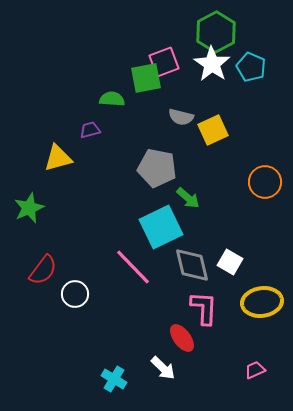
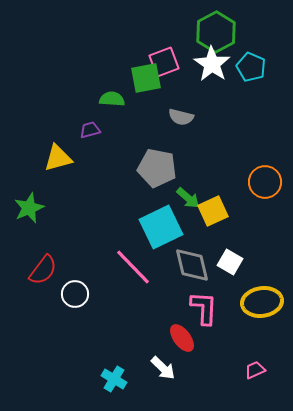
yellow square: moved 81 px down
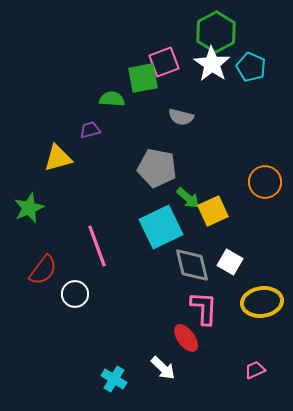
green square: moved 3 px left
pink line: moved 36 px left, 21 px up; rotated 24 degrees clockwise
red ellipse: moved 4 px right
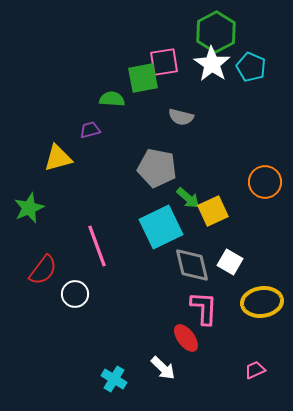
pink square: rotated 12 degrees clockwise
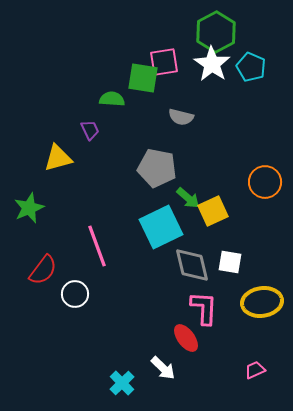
green square: rotated 20 degrees clockwise
purple trapezoid: rotated 80 degrees clockwise
white square: rotated 20 degrees counterclockwise
cyan cross: moved 8 px right, 4 px down; rotated 15 degrees clockwise
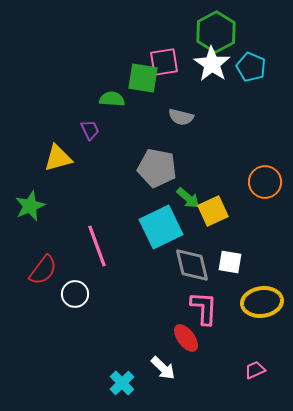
green star: moved 1 px right, 2 px up
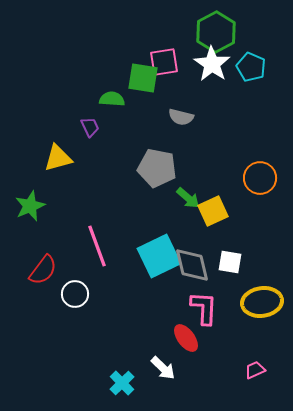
purple trapezoid: moved 3 px up
orange circle: moved 5 px left, 4 px up
cyan square: moved 2 px left, 29 px down
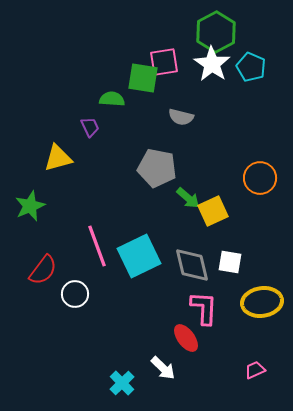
cyan square: moved 20 px left
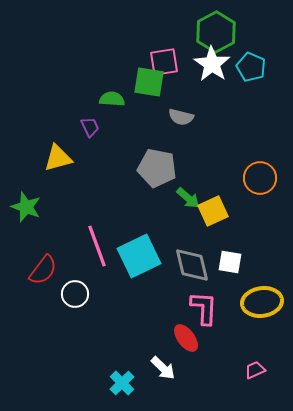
green square: moved 6 px right, 4 px down
green star: moved 4 px left, 1 px down; rotated 28 degrees counterclockwise
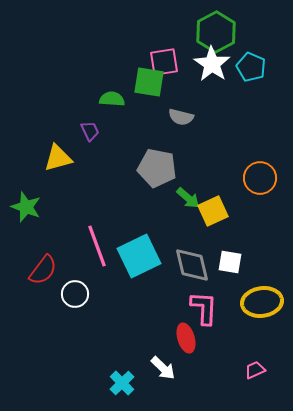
purple trapezoid: moved 4 px down
red ellipse: rotated 20 degrees clockwise
